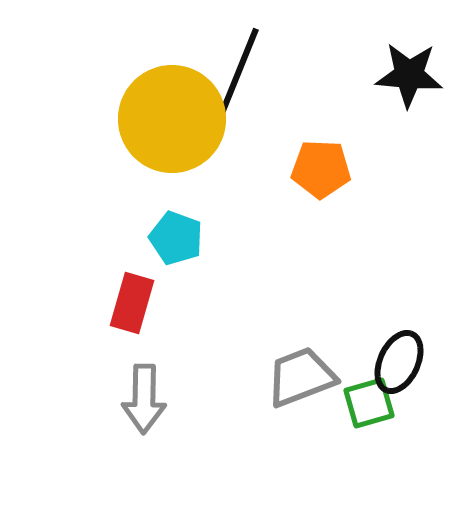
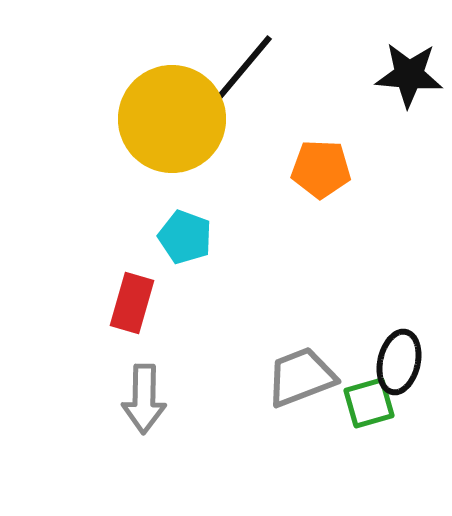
black line: rotated 18 degrees clockwise
cyan pentagon: moved 9 px right, 1 px up
black ellipse: rotated 12 degrees counterclockwise
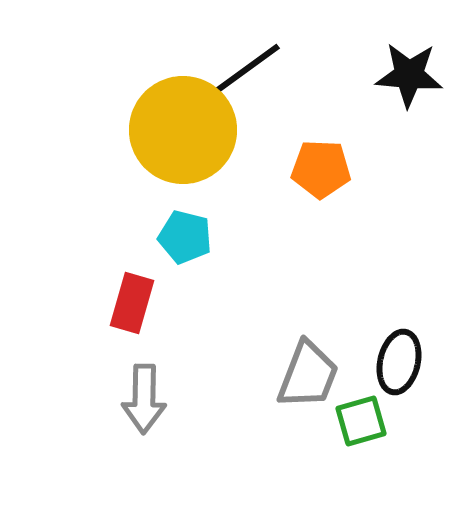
black line: rotated 14 degrees clockwise
yellow circle: moved 11 px right, 11 px down
cyan pentagon: rotated 6 degrees counterclockwise
gray trapezoid: moved 7 px right, 2 px up; rotated 132 degrees clockwise
green square: moved 8 px left, 18 px down
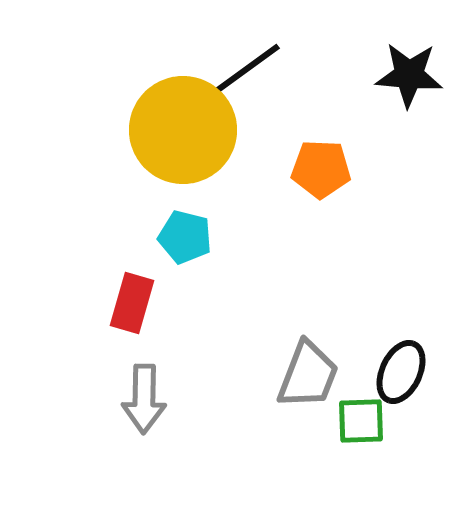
black ellipse: moved 2 px right, 10 px down; rotated 12 degrees clockwise
green square: rotated 14 degrees clockwise
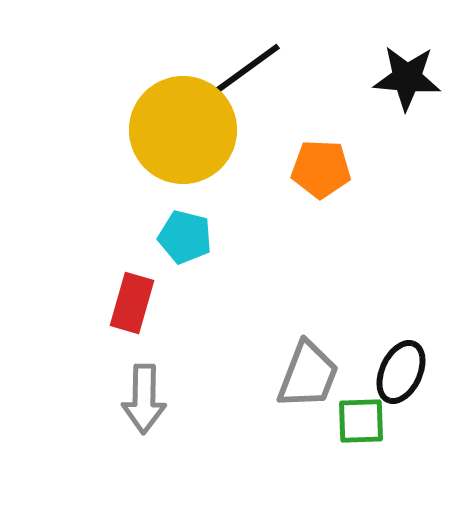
black star: moved 2 px left, 3 px down
